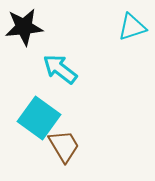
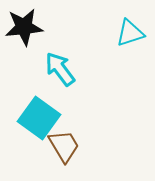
cyan triangle: moved 2 px left, 6 px down
cyan arrow: rotated 15 degrees clockwise
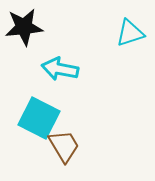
cyan arrow: rotated 42 degrees counterclockwise
cyan square: rotated 9 degrees counterclockwise
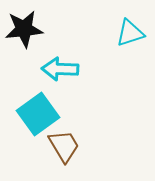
black star: moved 2 px down
cyan arrow: rotated 9 degrees counterclockwise
cyan square: moved 1 px left, 4 px up; rotated 27 degrees clockwise
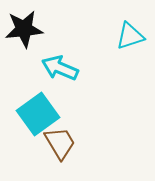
cyan triangle: moved 3 px down
cyan arrow: moved 1 px up; rotated 21 degrees clockwise
brown trapezoid: moved 4 px left, 3 px up
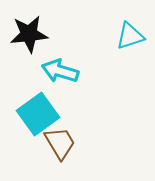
black star: moved 5 px right, 5 px down
cyan arrow: moved 3 px down; rotated 6 degrees counterclockwise
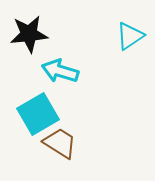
cyan triangle: rotated 16 degrees counterclockwise
cyan square: rotated 6 degrees clockwise
brown trapezoid: rotated 27 degrees counterclockwise
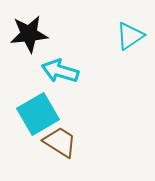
brown trapezoid: moved 1 px up
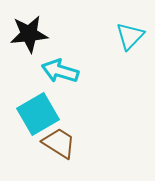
cyan triangle: rotated 12 degrees counterclockwise
brown trapezoid: moved 1 px left, 1 px down
